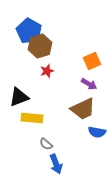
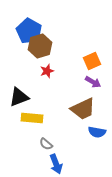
purple arrow: moved 4 px right, 2 px up
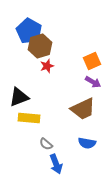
red star: moved 5 px up
yellow rectangle: moved 3 px left
blue semicircle: moved 10 px left, 11 px down
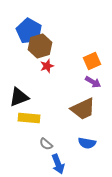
blue arrow: moved 2 px right
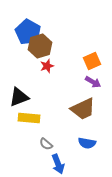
blue pentagon: moved 1 px left, 1 px down
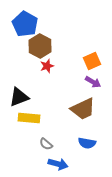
blue pentagon: moved 3 px left, 8 px up
brown hexagon: rotated 15 degrees counterclockwise
blue arrow: rotated 54 degrees counterclockwise
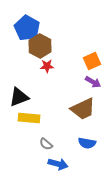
blue pentagon: moved 2 px right, 4 px down
red star: rotated 16 degrees clockwise
